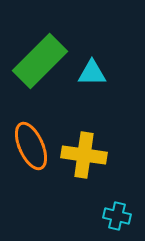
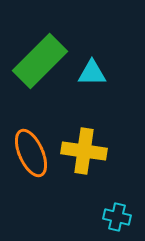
orange ellipse: moved 7 px down
yellow cross: moved 4 px up
cyan cross: moved 1 px down
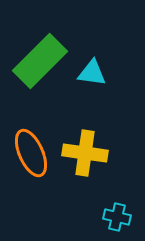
cyan triangle: rotated 8 degrees clockwise
yellow cross: moved 1 px right, 2 px down
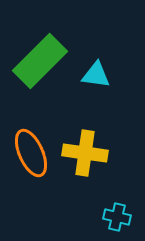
cyan triangle: moved 4 px right, 2 px down
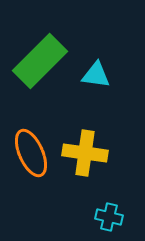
cyan cross: moved 8 px left
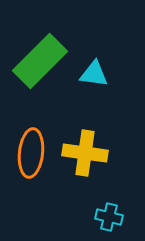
cyan triangle: moved 2 px left, 1 px up
orange ellipse: rotated 30 degrees clockwise
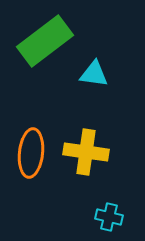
green rectangle: moved 5 px right, 20 px up; rotated 8 degrees clockwise
yellow cross: moved 1 px right, 1 px up
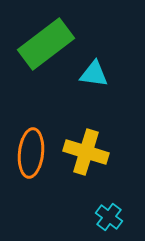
green rectangle: moved 1 px right, 3 px down
yellow cross: rotated 9 degrees clockwise
cyan cross: rotated 24 degrees clockwise
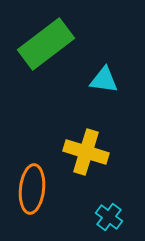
cyan triangle: moved 10 px right, 6 px down
orange ellipse: moved 1 px right, 36 px down
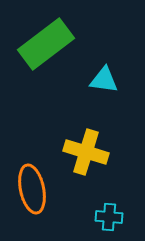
orange ellipse: rotated 18 degrees counterclockwise
cyan cross: rotated 32 degrees counterclockwise
